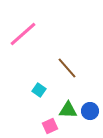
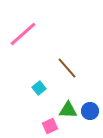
cyan square: moved 2 px up; rotated 16 degrees clockwise
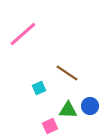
brown line: moved 5 px down; rotated 15 degrees counterclockwise
cyan square: rotated 16 degrees clockwise
blue circle: moved 5 px up
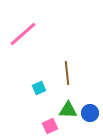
brown line: rotated 50 degrees clockwise
blue circle: moved 7 px down
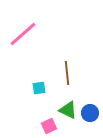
cyan square: rotated 16 degrees clockwise
green triangle: rotated 24 degrees clockwise
pink square: moved 1 px left
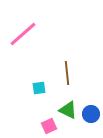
blue circle: moved 1 px right, 1 px down
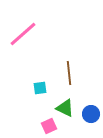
brown line: moved 2 px right
cyan square: moved 1 px right
green triangle: moved 3 px left, 2 px up
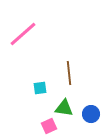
green triangle: moved 1 px left; rotated 18 degrees counterclockwise
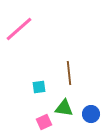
pink line: moved 4 px left, 5 px up
cyan square: moved 1 px left, 1 px up
pink square: moved 5 px left, 4 px up
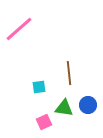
blue circle: moved 3 px left, 9 px up
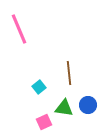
pink line: rotated 72 degrees counterclockwise
cyan square: rotated 32 degrees counterclockwise
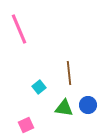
pink square: moved 18 px left, 3 px down
